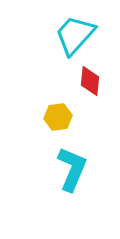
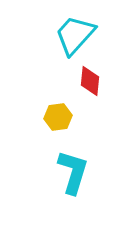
cyan L-shape: moved 1 px right, 3 px down; rotated 6 degrees counterclockwise
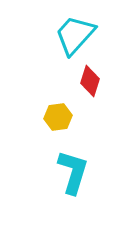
red diamond: rotated 12 degrees clockwise
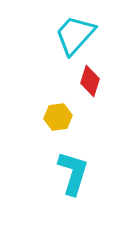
cyan L-shape: moved 1 px down
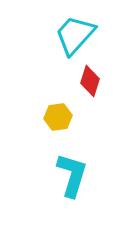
cyan L-shape: moved 1 px left, 2 px down
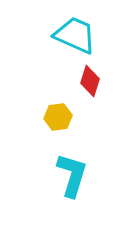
cyan trapezoid: rotated 72 degrees clockwise
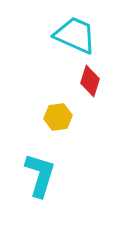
cyan L-shape: moved 32 px left
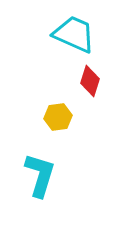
cyan trapezoid: moved 1 px left, 1 px up
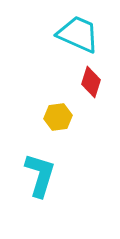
cyan trapezoid: moved 4 px right
red diamond: moved 1 px right, 1 px down
